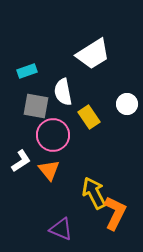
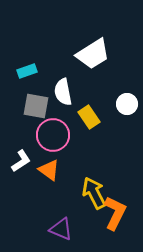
orange triangle: rotated 15 degrees counterclockwise
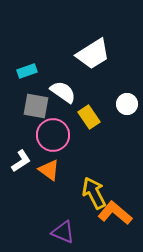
white semicircle: rotated 136 degrees clockwise
orange L-shape: rotated 76 degrees counterclockwise
purple triangle: moved 2 px right, 3 px down
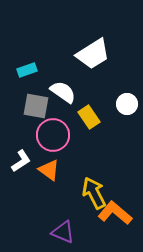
cyan rectangle: moved 1 px up
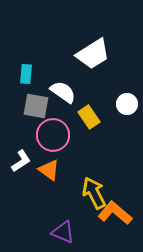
cyan rectangle: moved 1 px left, 4 px down; rotated 66 degrees counterclockwise
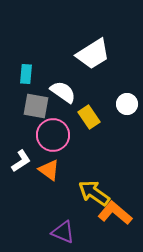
yellow arrow: rotated 28 degrees counterclockwise
